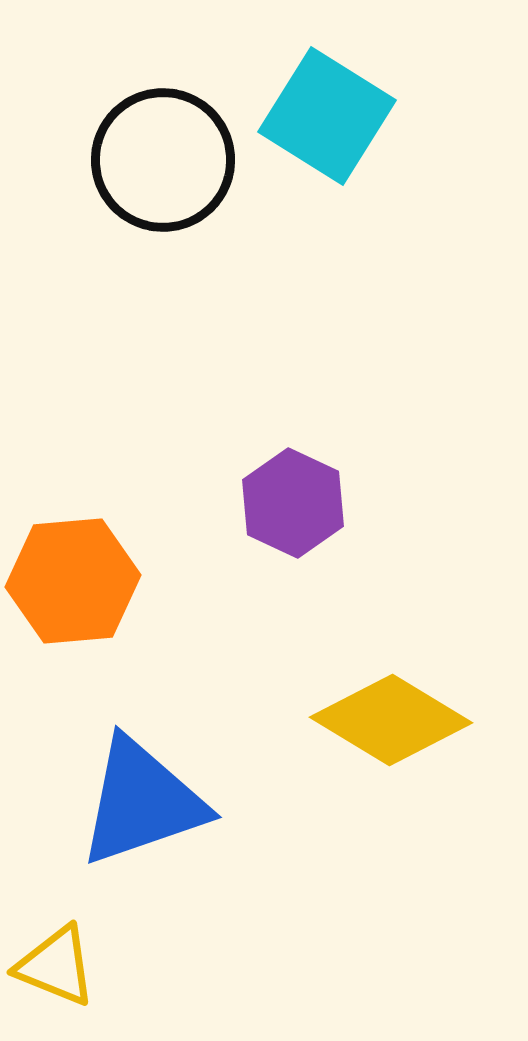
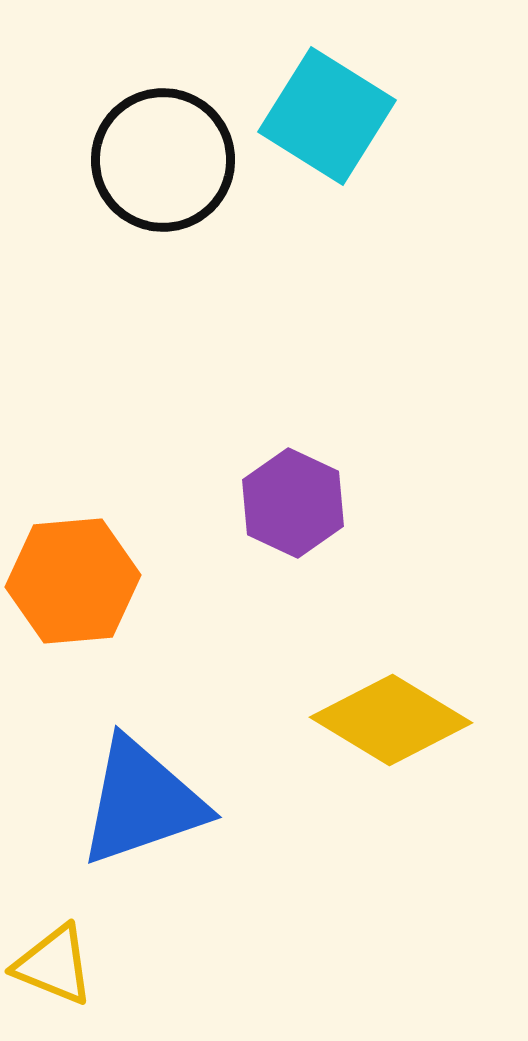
yellow triangle: moved 2 px left, 1 px up
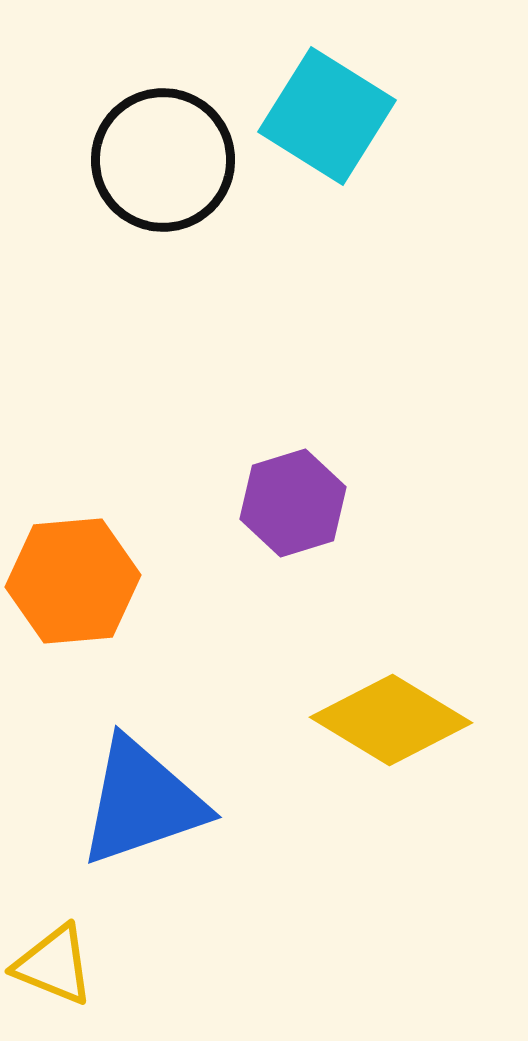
purple hexagon: rotated 18 degrees clockwise
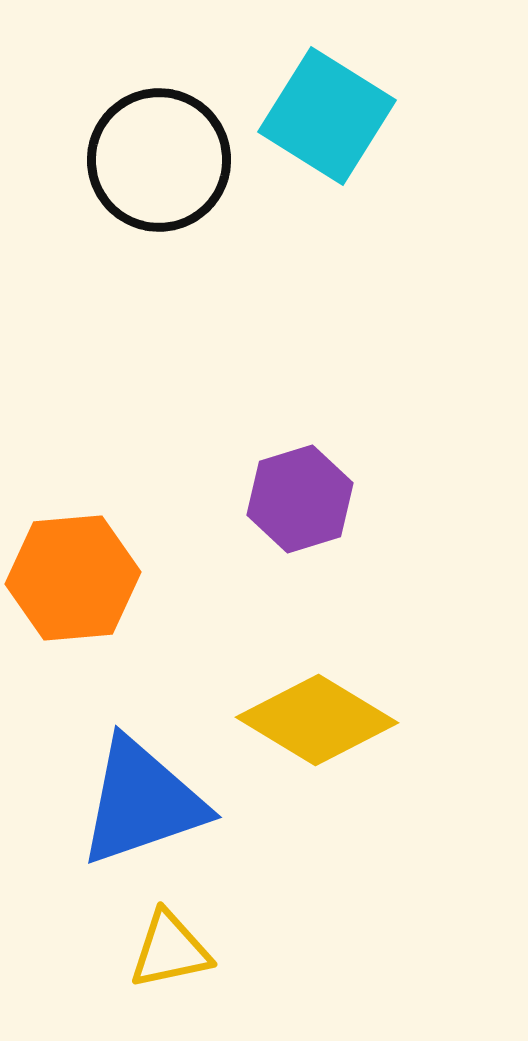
black circle: moved 4 px left
purple hexagon: moved 7 px right, 4 px up
orange hexagon: moved 3 px up
yellow diamond: moved 74 px left
yellow triangle: moved 116 px right, 15 px up; rotated 34 degrees counterclockwise
